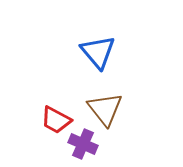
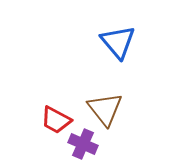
blue triangle: moved 20 px right, 10 px up
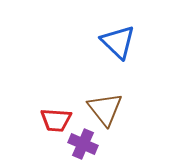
blue triangle: rotated 6 degrees counterclockwise
red trapezoid: rotated 24 degrees counterclockwise
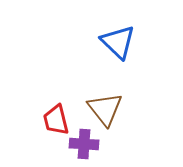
red trapezoid: rotated 72 degrees clockwise
purple cross: moved 1 px right; rotated 20 degrees counterclockwise
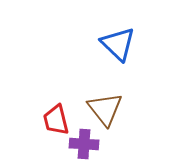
blue triangle: moved 2 px down
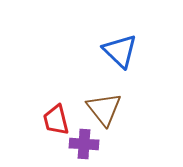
blue triangle: moved 2 px right, 7 px down
brown triangle: moved 1 px left
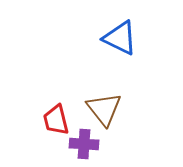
blue triangle: moved 13 px up; rotated 18 degrees counterclockwise
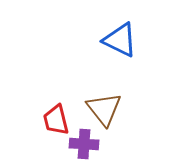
blue triangle: moved 2 px down
